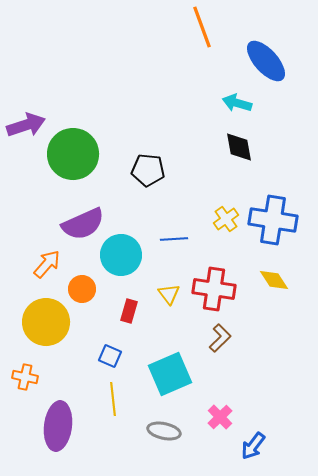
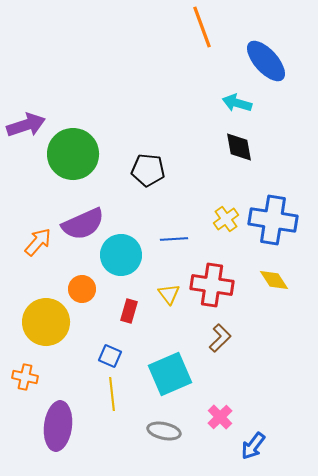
orange arrow: moved 9 px left, 22 px up
red cross: moved 2 px left, 4 px up
yellow line: moved 1 px left, 5 px up
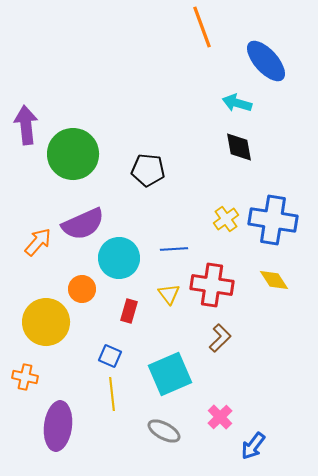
purple arrow: rotated 78 degrees counterclockwise
blue line: moved 10 px down
cyan circle: moved 2 px left, 3 px down
gray ellipse: rotated 16 degrees clockwise
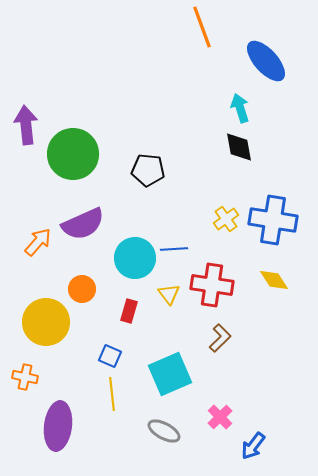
cyan arrow: moved 3 px right, 5 px down; rotated 56 degrees clockwise
cyan circle: moved 16 px right
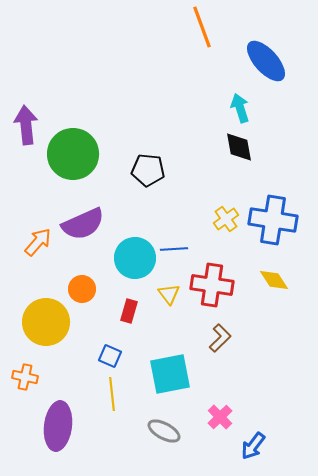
cyan square: rotated 12 degrees clockwise
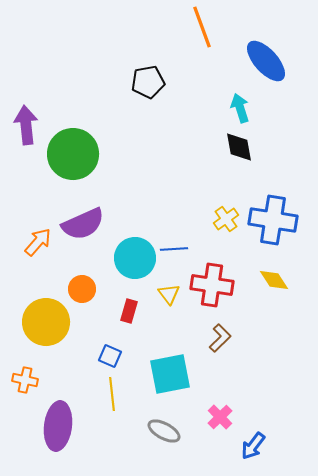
black pentagon: moved 88 px up; rotated 16 degrees counterclockwise
orange cross: moved 3 px down
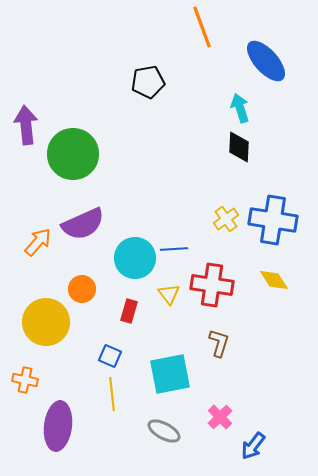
black diamond: rotated 12 degrees clockwise
brown L-shape: moved 1 px left, 5 px down; rotated 28 degrees counterclockwise
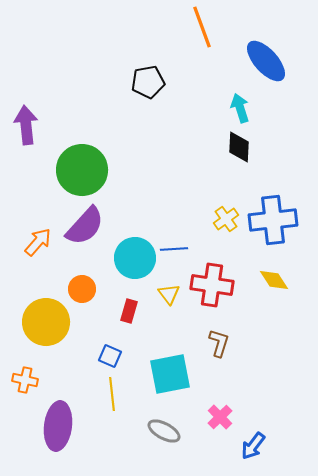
green circle: moved 9 px right, 16 px down
blue cross: rotated 15 degrees counterclockwise
purple semicircle: moved 2 px right, 2 px down; rotated 24 degrees counterclockwise
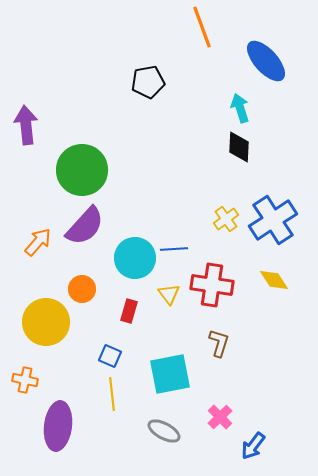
blue cross: rotated 27 degrees counterclockwise
